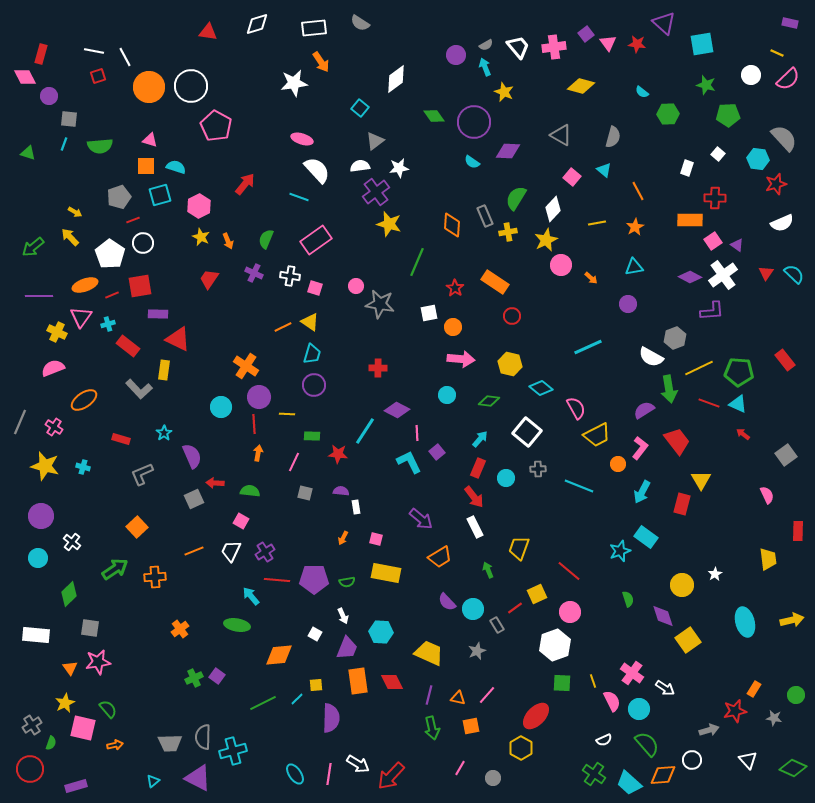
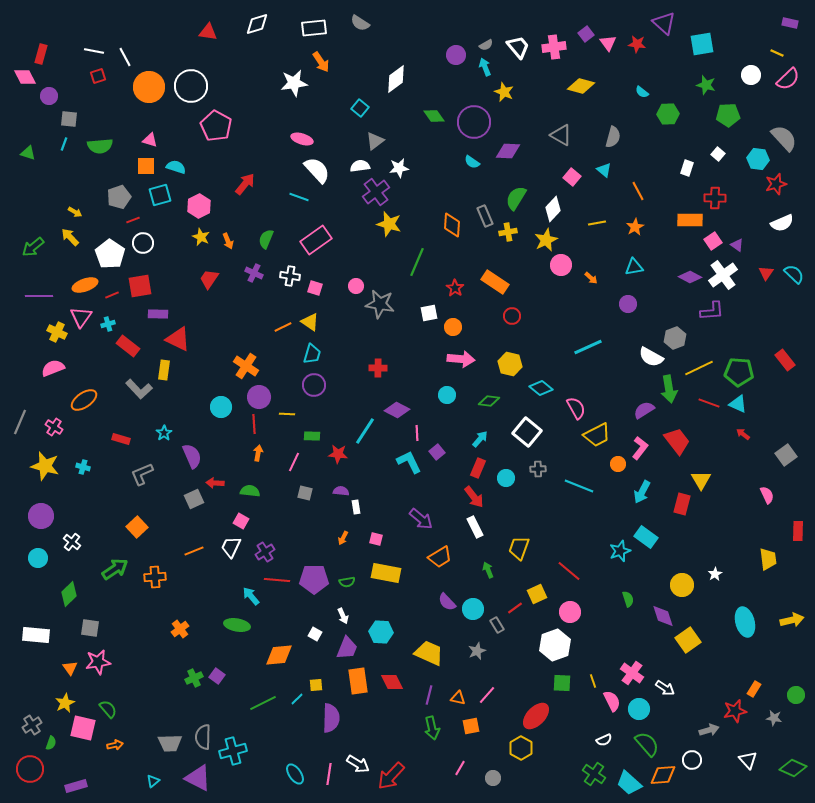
white trapezoid at (231, 551): moved 4 px up
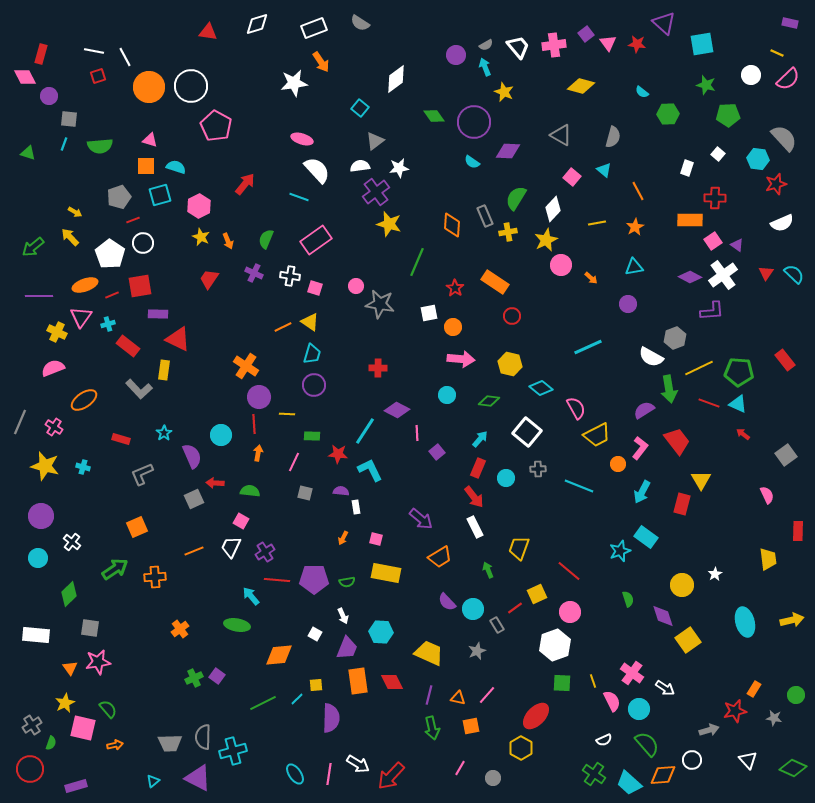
white rectangle at (314, 28): rotated 15 degrees counterclockwise
pink cross at (554, 47): moved 2 px up
cyan circle at (221, 407): moved 28 px down
cyan L-shape at (409, 462): moved 39 px left, 8 px down
orange square at (137, 527): rotated 20 degrees clockwise
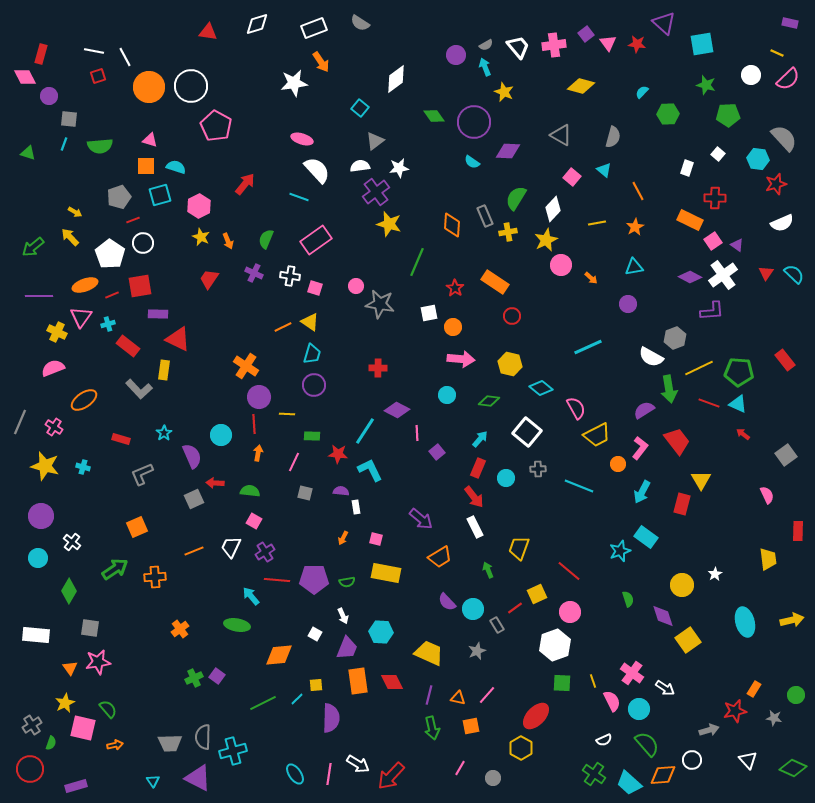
cyan semicircle at (642, 92): rotated 96 degrees clockwise
orange rectangle at (690, 220): rotated 25 degrees clockwise
pink square at (241, 521): moved 13 px right
green diamond at (69, 594): moved 3 px up; rotated 15 degrees counterclockwise
cyan triangle at (153, 781): rotated 24 degrees counterclockwise
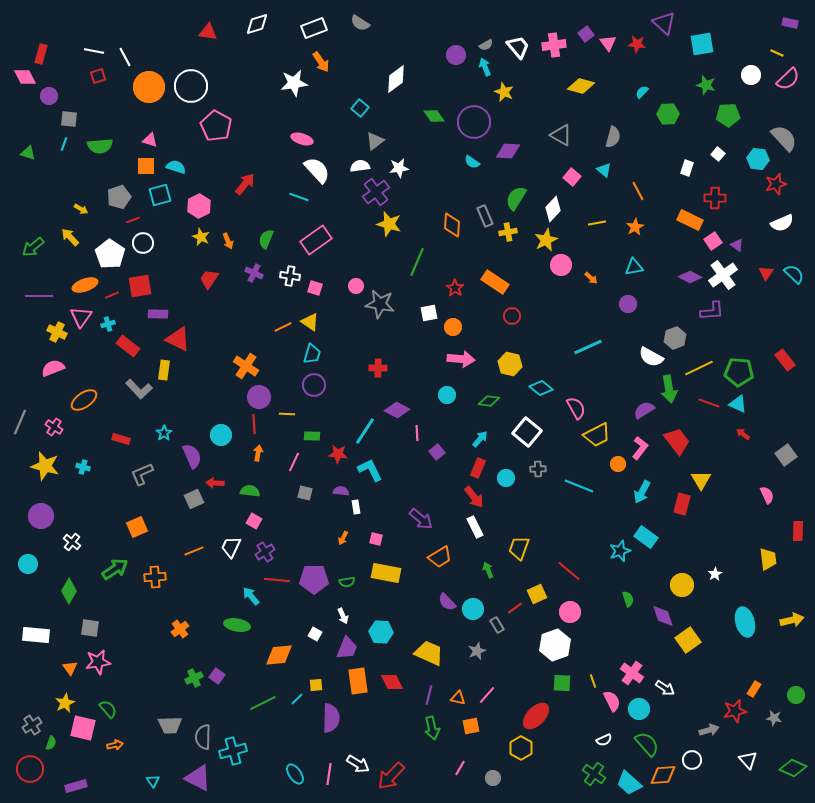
yellow arrow at (75, 212): moved 6 px right, 3 px up
cyan circle at (38, 558): moved 10 px left, 6 px down
gray trapezoid at (170, 743): moved 18 px up
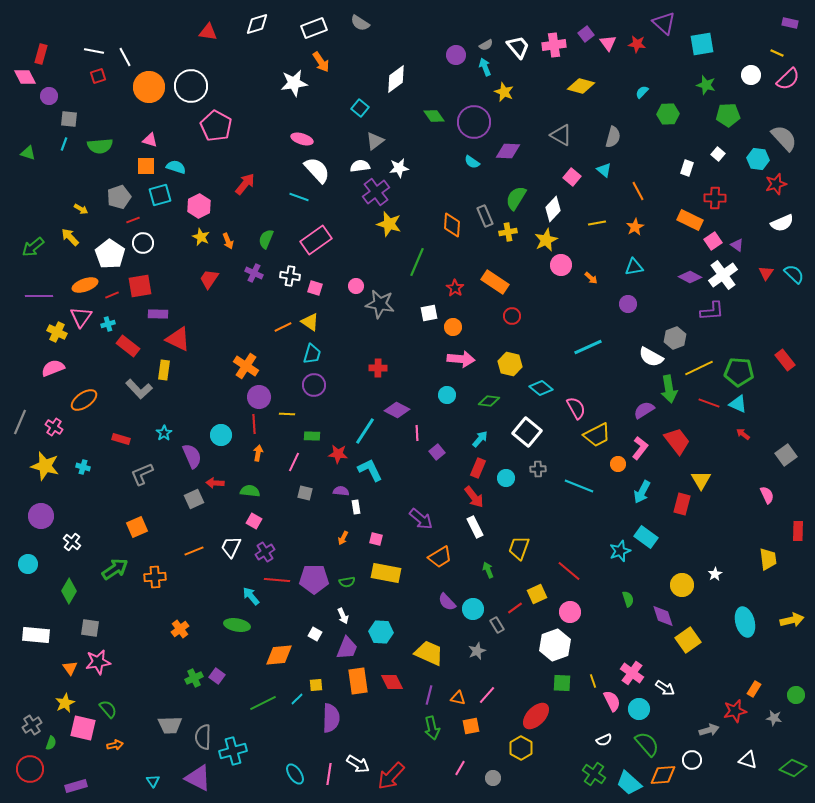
white triangle at (748, 760): rotated 30 degrees counterclockwise
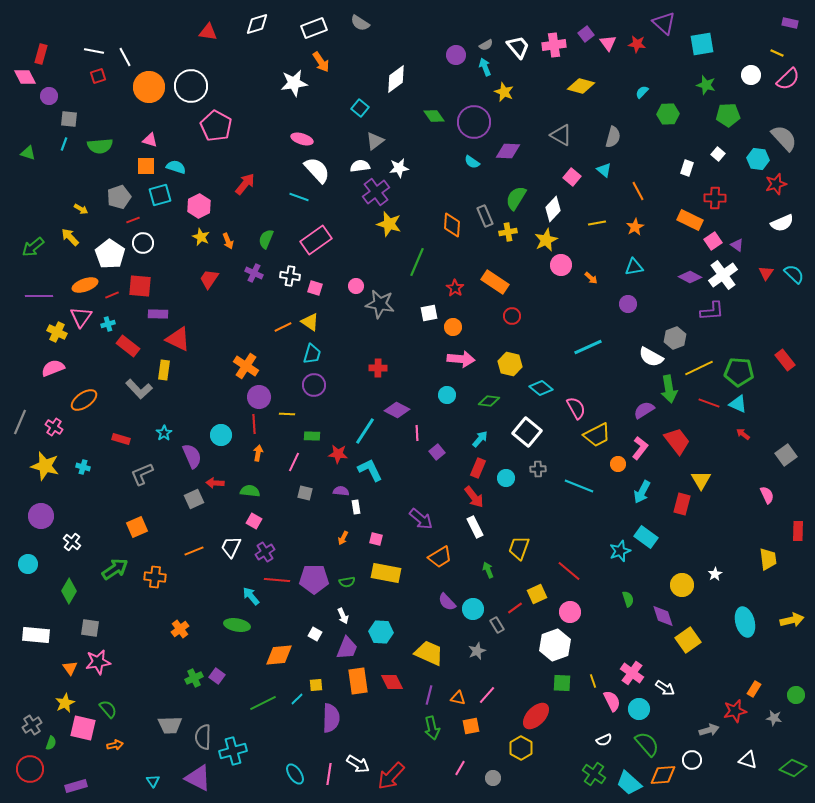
red square at (140, 286): rotated 15 degrees clockwise
orange cross at (155, 577): rotated 10 degrees clockwise
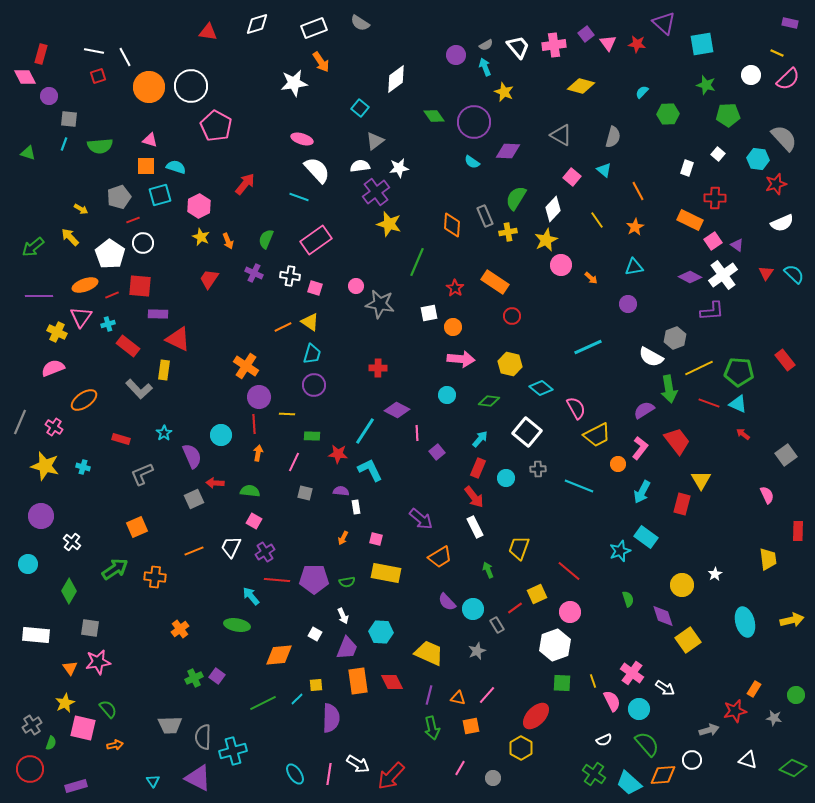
yellow line at (597, 223): moved 3 px up; rotated 66 degrees clockwise
